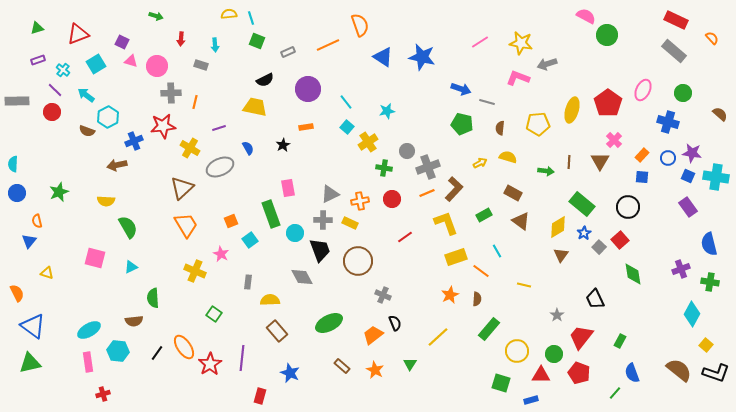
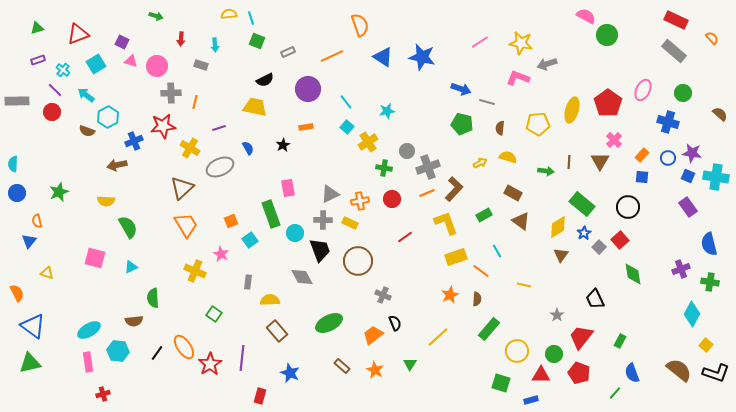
orange line at (328, 45): moved 4 px right, 11 px down
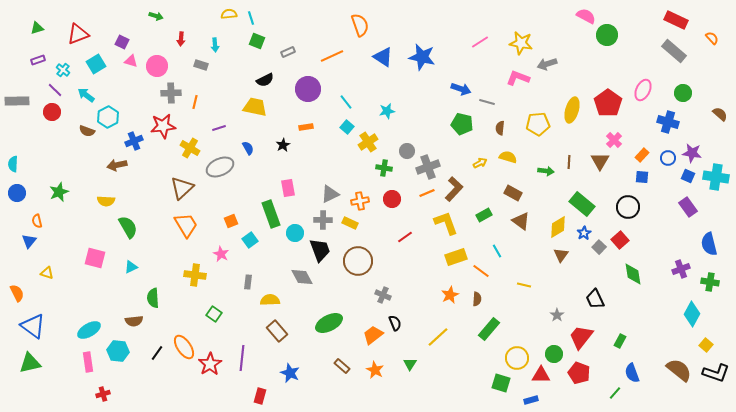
yellow cross at (195, 271): moved 4 px down; rotated 15 degrees counterclockwise
yellow circle at (517, 351): moved 7 px down
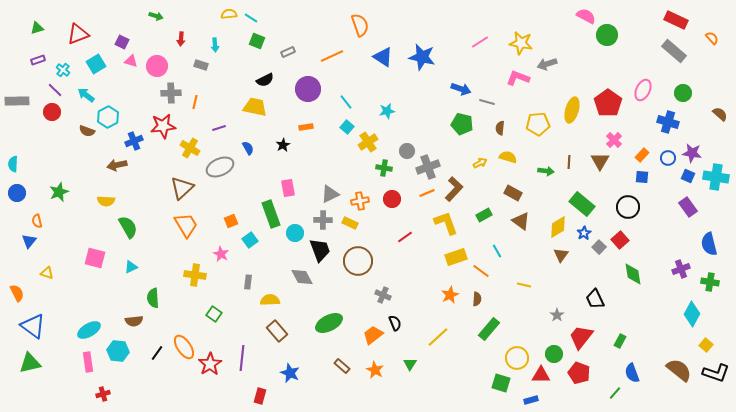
cyan line at (251, 18): rotated 40 degrees counterclockwise
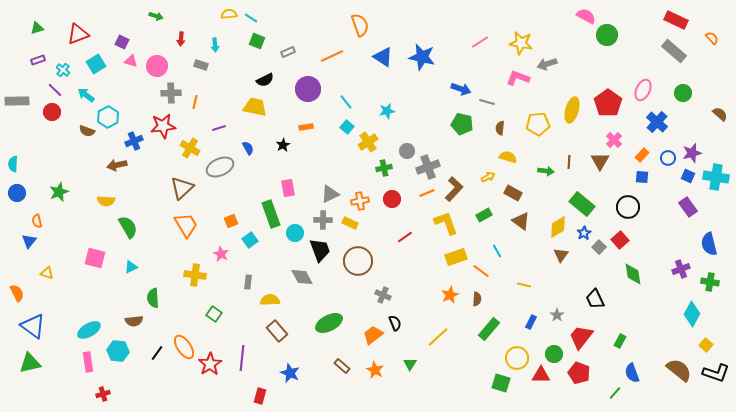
blue cross at (668, 122): moved 11 px left; rotated 25 degrees clockwise
purple star at (692, 153): rotated 24 degrees counterclockwise
yellow arrow at (480, 163): moved 8 px right, 14 px down
green cross at (384, 168): rotated 21 degrees counterclockwise
blue rectangle at (531, 400): moved 78 px up; rotated 48 degrees counterclockwise
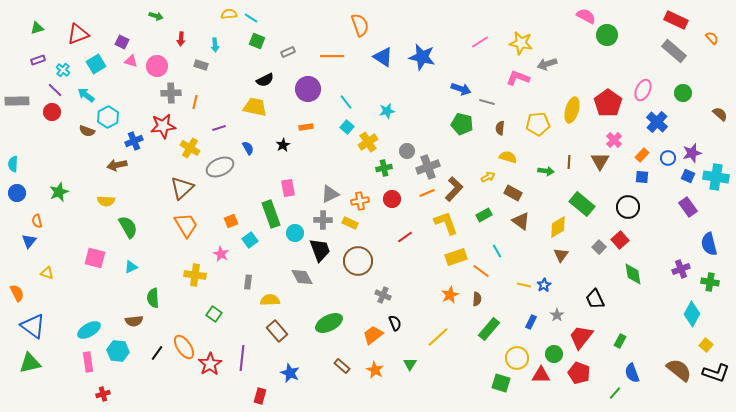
orange line at (332, 56): rotated 25 degrees clockwise
blue star at (584, 233): moved 40 px left, 52 px down
